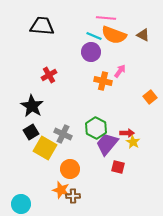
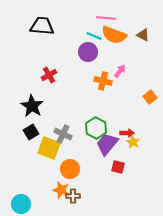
purple circle: moved 3 px left
yellow square: moved 4 px right; rotated 10 degrees counterclockwise
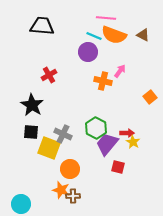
black star: moved 1 px up
black square: rotated 35 degrees clockwise
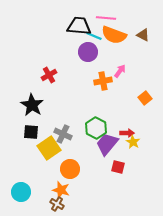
black trapezoid: moved 37 px right
orange cross: rotated 24 degrees counterclockwise
orange square: moved 5 px left, 1 px down
yellow square: rotated 35 degrees clockwise
brown cross: moved 16 px left, 8 px down; rotated 32 degrees clockwise
cyan circle: moved 12 px up
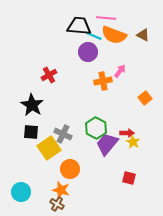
red square: moved 11 px right, 11 px down
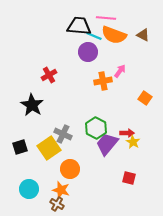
orange square: rotated 16 degrees counterclockwise
black square: moved 11 px left, 15 px down; rotated 21 degrees counterclockwise
cyan circle: moved 8 px right, 3 px up
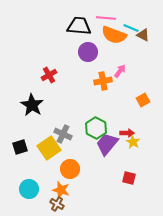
cyan line: moved 37 px right, 8 px up
orange square: moved 2 px left, 2 px down; rotated 24 degrees clockwise
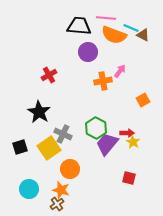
black star: moved 7 px right, 7 px down
brown cross: rotated 24 degrees clockwise
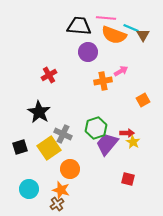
brown triangle: rotated 32 degrees clockwise
pink arrow: moved 1 px right; rotated 24 degrees clockwise
green hexagon: rotated 15 degrees clockwise
red square: moved 1 px left, 1 px down
